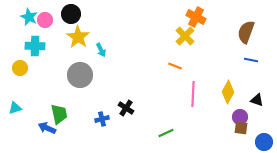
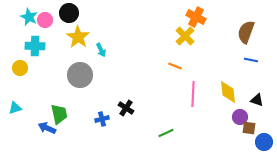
black circle: moved 2 px left, 1 px up
yellow diamond: rotated 35 degrees counterclockwise
brown square: moved 8 px right
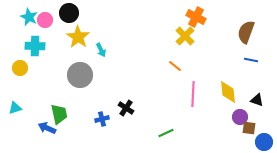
orange line: rotated 16 degrees clockwise
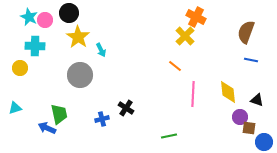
green line: moved 3 px right, 3 px down; rotated 14 degrees clockwise
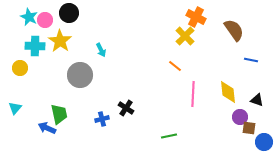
brown semicircle: moved 12 px left, 2 px up; rotated 125 degrees clockwise
yellow star: moved 18 px left, 4 px down
cyan triangle: rotated 32 degrees counterclockwise
